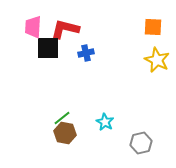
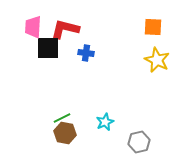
blue cross: rotated 21 degrees clockwise
green line: rotated 12 degrees clockwise
cyan star: rotated 18 degrees clockwise
gray hexagon: moved 2 px left, 1 px up
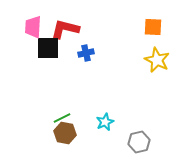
blue cross: rotated 21 degrees counterclockwise
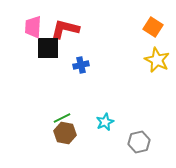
orange square: rotated 30 degrees clockwise
blue cross: moved 5 px left, 12 px down
